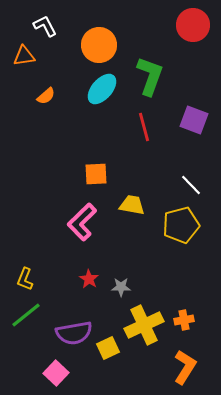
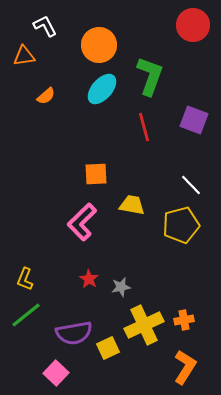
gray star: rotated 12 degrees counterclockwise
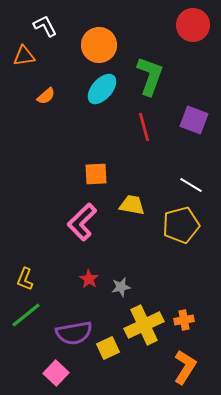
white line: rotated 15 degrees counterclockwise
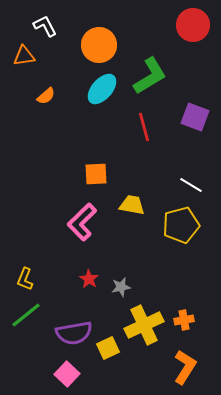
green L-shape: rotated 39 degrees clockwise
purple square: moved 1 px right, 3 px up
pink square: moved 11 px right, 1 px down
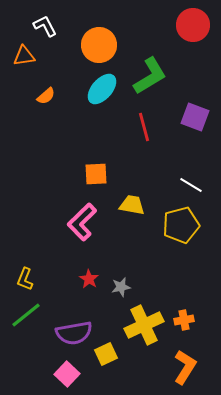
yellow square: moved 2 px left, 6 px down
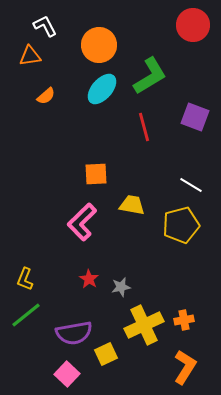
orange triangle: moved 6 px right
